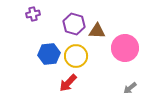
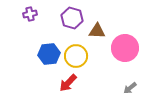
purple cross: moved 3 px left
purple hexagon: moved 2 px left, 6 px up
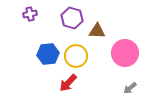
pink circle: moved 5 px down
blue hexagon: moved 1 px left
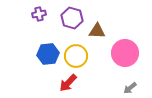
purple cross: moved 9 px right
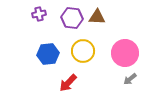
purple hexagon: rotated 10 degrees counterclockwise
brown triangle: moved 14 px up
yellow circle: moved 7 px right, 5 px up
gray arrow: moved 9 px up
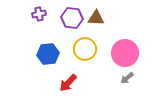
brown triangle: moved 1 px left, 1 px down
yellow circle: moved 2 px right, 2 px up
gray arrow: moved 3 px left, 1 px up
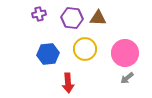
brown triangle: moved 2 px right
red arrow: rotated 48 degrees counterclockwise
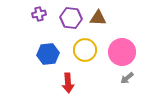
purple hexagon: moved 1 px left
yellow circle: moved 1 px down
pink circle: moved 3 px left, 1 px up
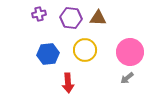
pink circle: moved 8 px right
